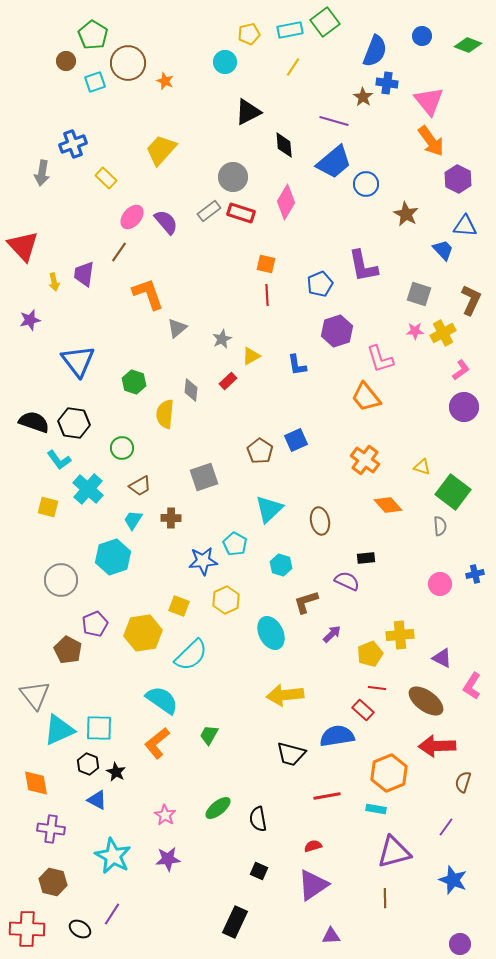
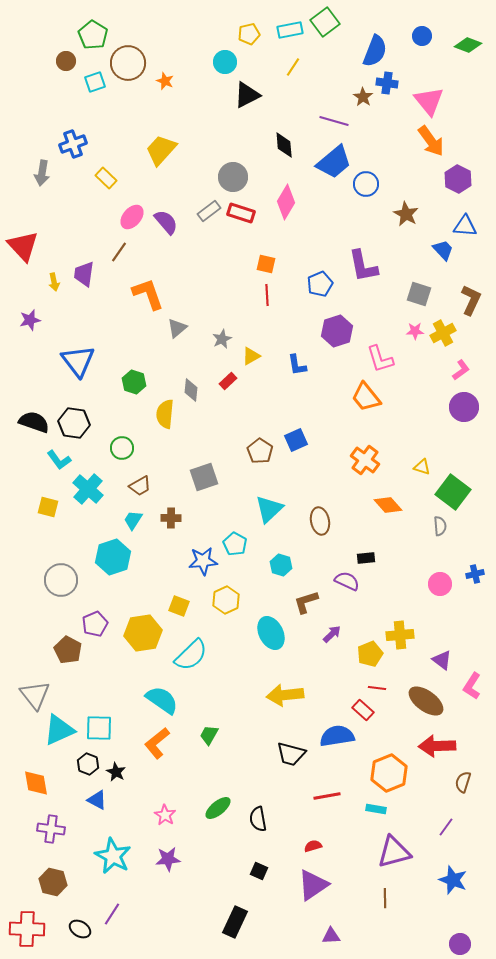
black triangle at (248, 112): moved 1 px left, 17 px up
purple triangle at (442, 658): moved 2 px down; rotated 10 degrees clockwise
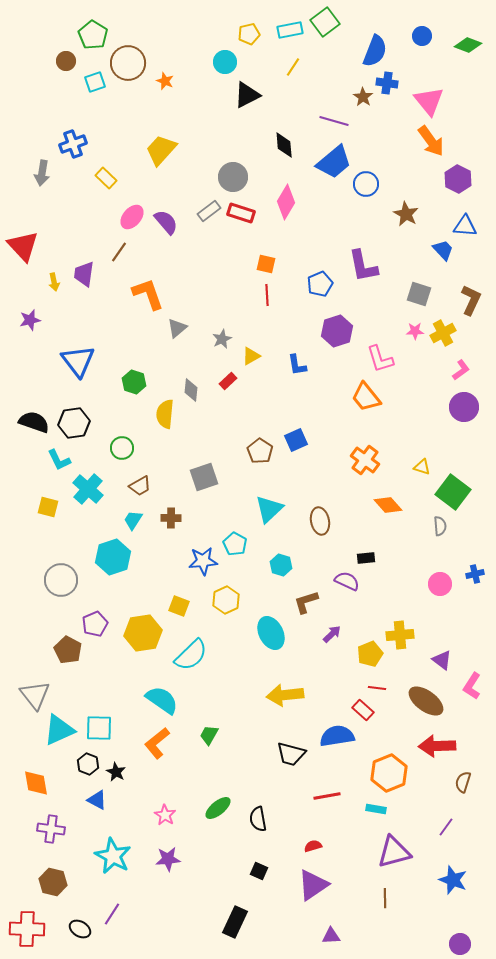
black hexagon at (74, 423): rotated 16 degrees counterclockwise
cyan L-shape at (59, 460): rotated 10 degrees clockwise
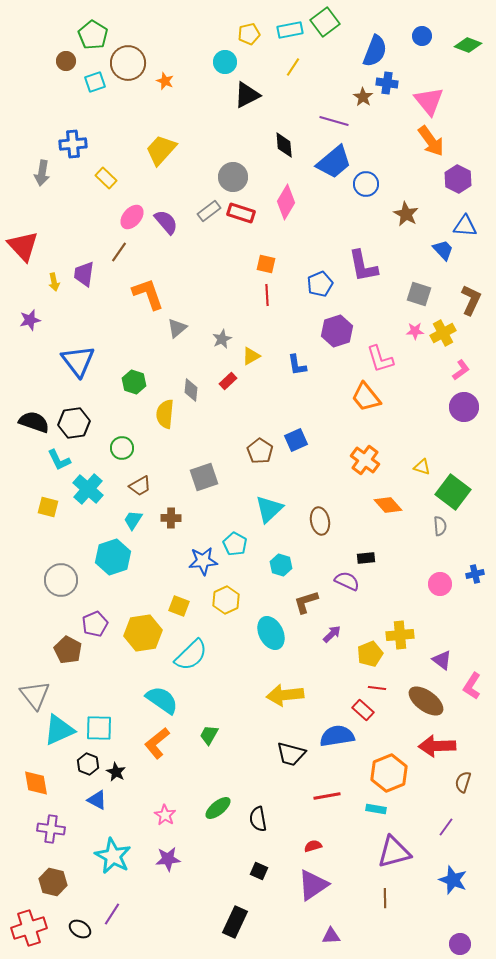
blue cross at (73, 144): rotated 16 degrees clockwise
red cross at (27, 929): moved 2 px right, 1 px up; rotated 20 degrees counterclockwise
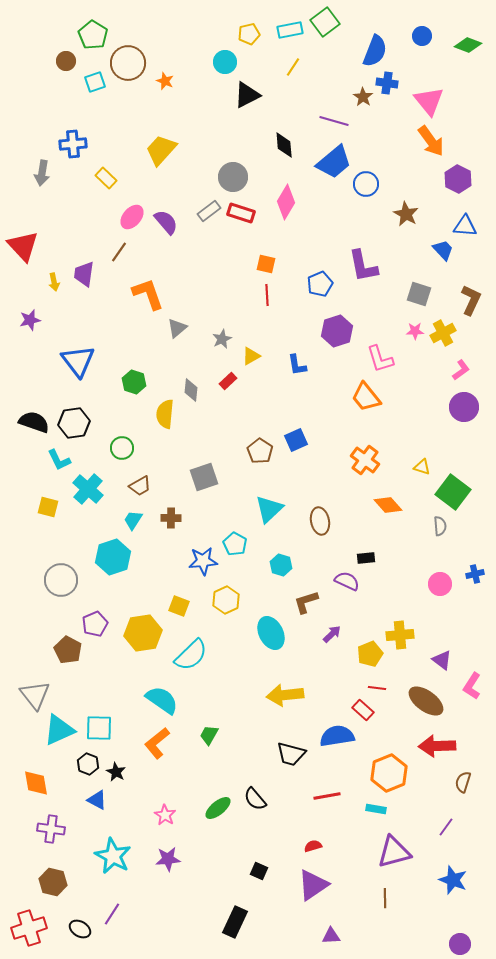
black semicircle at (258, 819): moved 3 px left, 20 px up; rotated 30 degrees counterclockwise
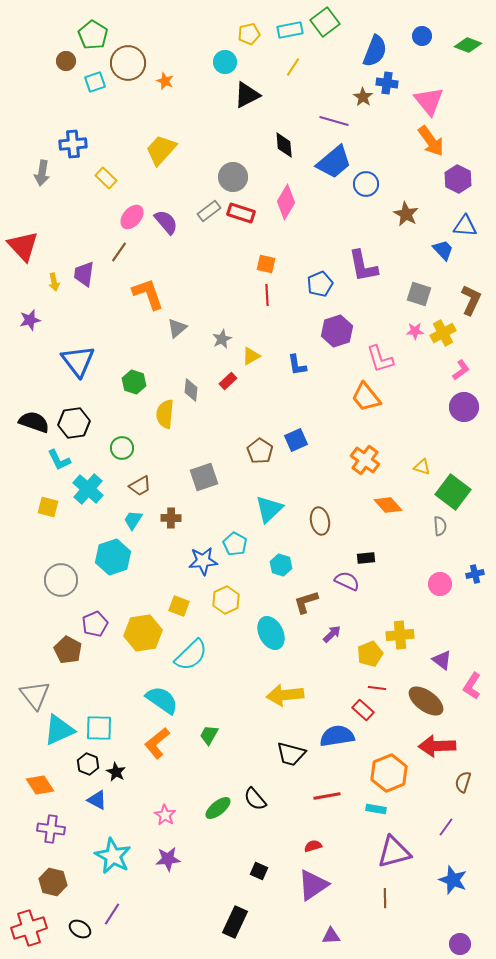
orange diamond at (36, 783): moved 4 px right, 2 px down; rotated 24 degrees counterclockwise
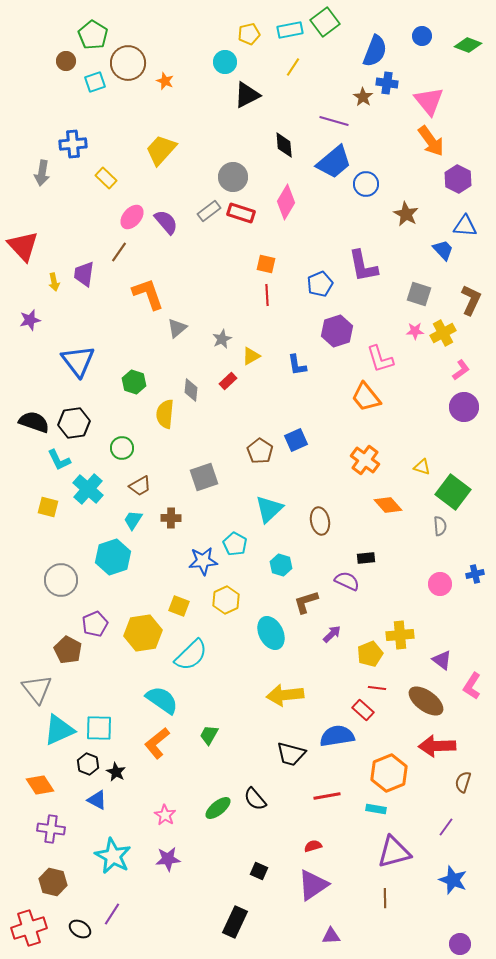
gray triangle at (35, 695): moved 2 px right, 6 px up
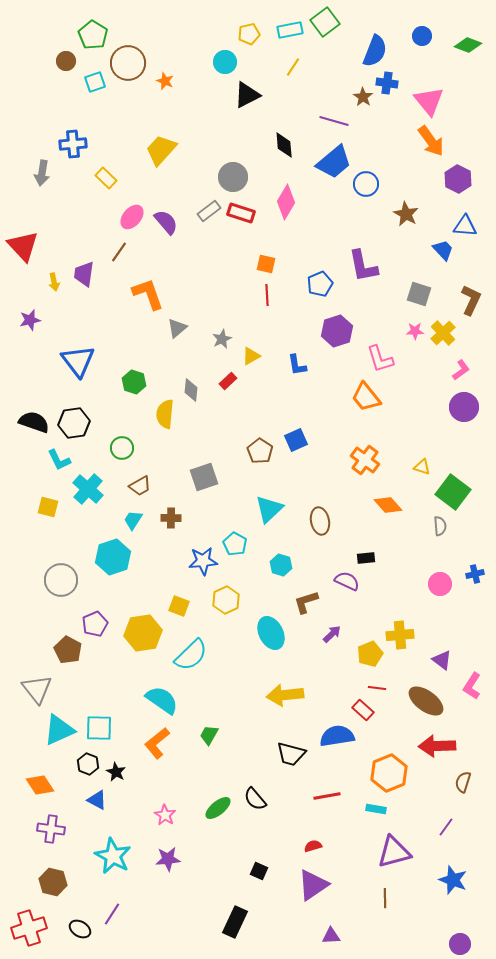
yellow cross at (443, 333): rotated 15 degrees counterclockwise
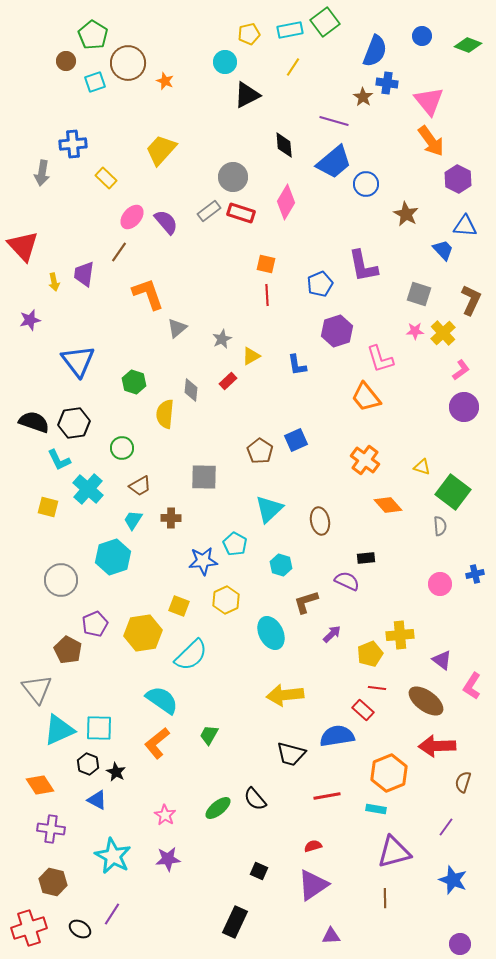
gray square at (204, 477): rotated 20 degrees clockwise
